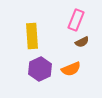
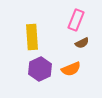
yellow rectangle: moved 1 px down
brown semicircle: moved 1 px down
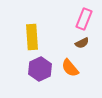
pink rectangle: moved 8 px right, 1 px up
orange semicircle: moved 1 px left, 1 px up; rotated 72 degrees clockwise
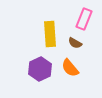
yellow rectangle: moved 18 px right, 3 px up
brown semicircle: moved 7 px left; rotated 56 degrees clockwise
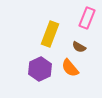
pink rectangle: moved 3 px right, 1 px up
yellow rectangle: rotated 25 degrees clockwise
brown semicircle: moved 4 px right, 4 px down
